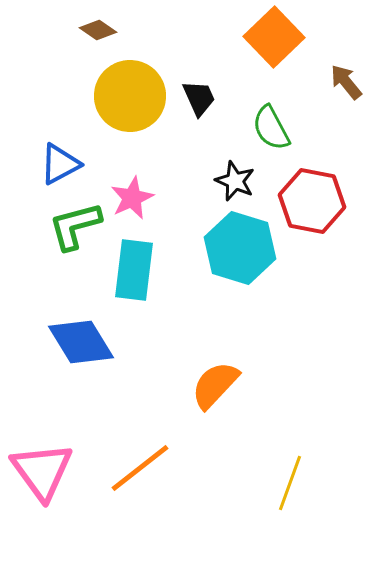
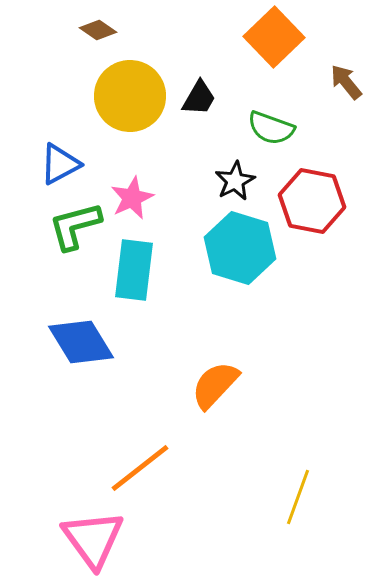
black trapezoid: rotated 54 degrees clockwise
green semicircle: rotated 42 degrees counterclockwise
black star: rotated 21 degrees clockwise
pink triangle: moved 51 px right, 68 px down
yellow line: moved 8 px right, 14 px down
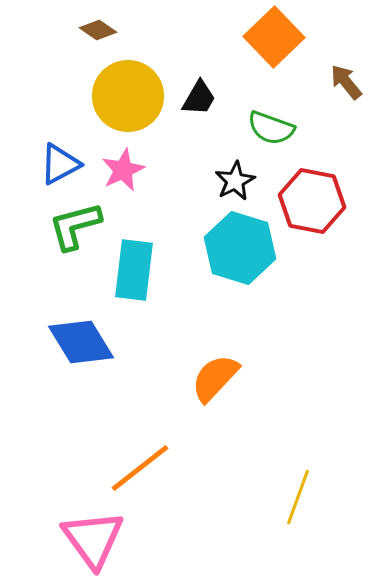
yellow circle: moved 2 px left
pink star: moved 9 px left, 28 px up
orange semicircle: moved 7 px up
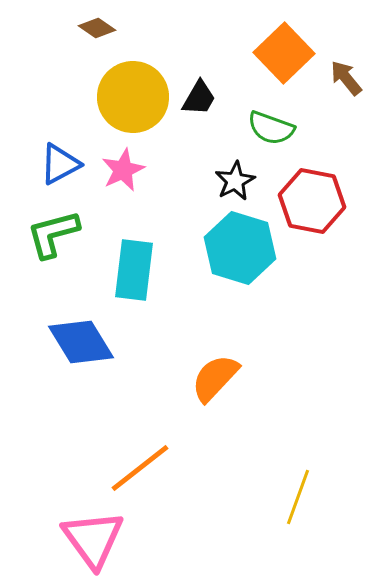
brown diamond: moved 1 px left, 2 px up
orange square: moved 10 px right, 16 px down
brown arrow: moved 4 px up
yellow circle: moved 5 px right, 1 px down
green L-shape: moved 22 px left, 8 px down
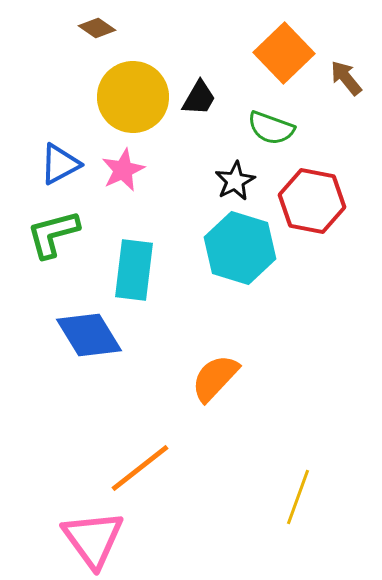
blue diamond: moved 8 px right, 7 px up
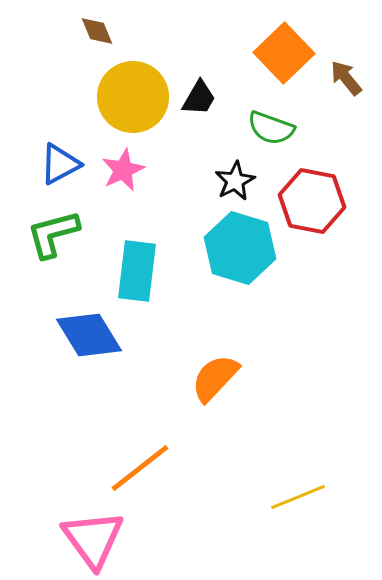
brown diamond: moved 3 px down; rotated 33 degrees clockwise
cyan rectangle: moved 3 px right, 1 px down
yellow line: rotated 48 degrees clockwise
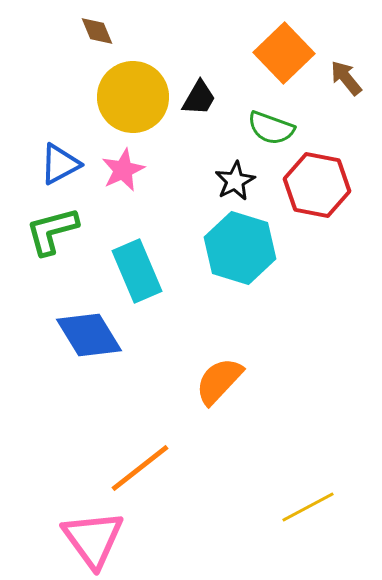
red hexagon: moved 5 px right, 16 px up
green L-shape: moved 1 px left, 3 px up
cyan rectangle: rotated 30 degrees counterclockwise
orange semicircle: moved 4 px right, 3 px down
yellow line: moved 10 px right, 10 px down; rotated 6 degrees counterclockwise
